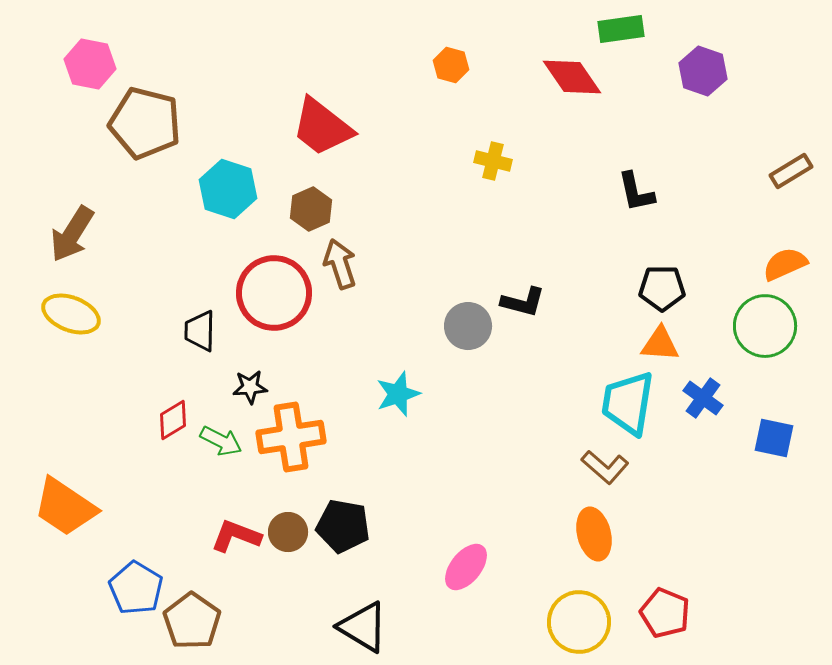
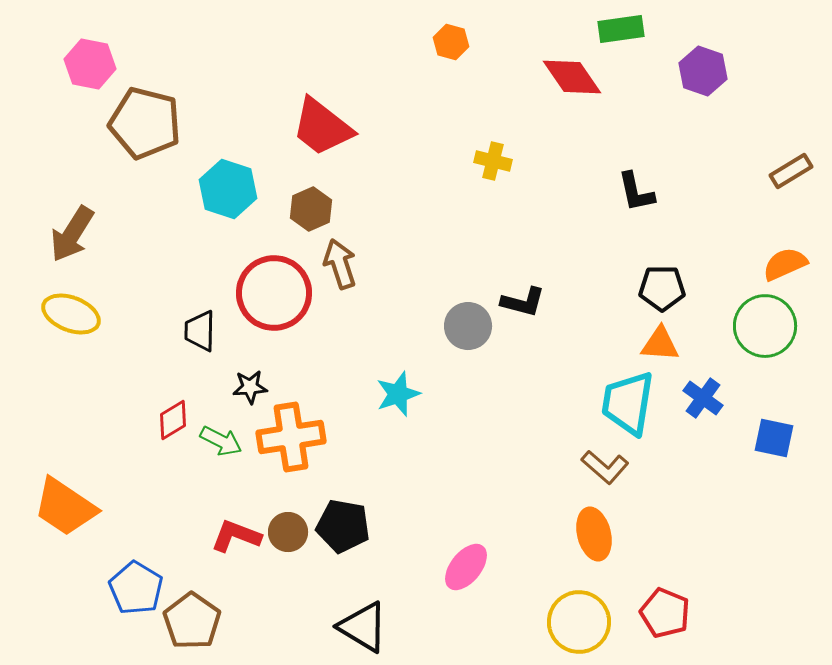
orange hexagon at (451, 65): moved 23 px up
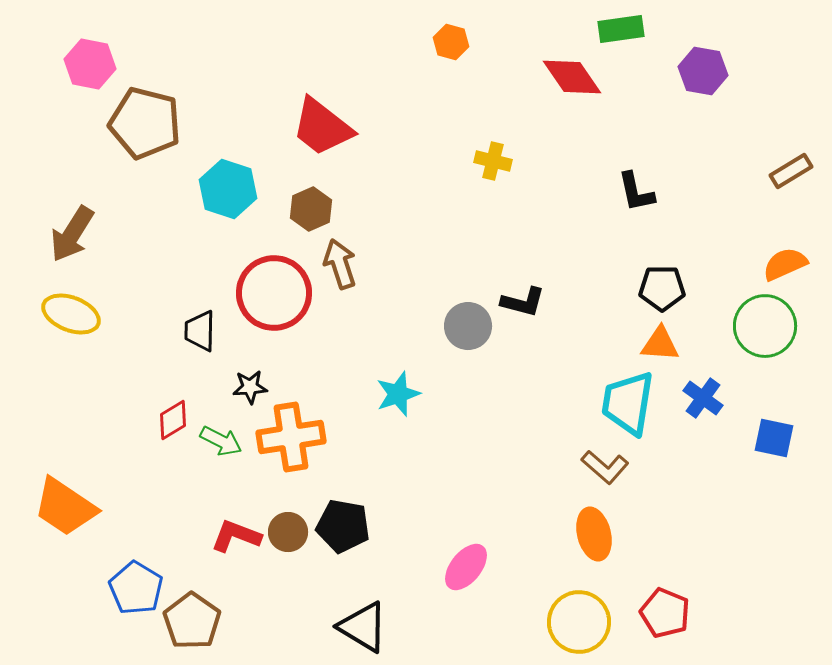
purple hexagon at (703, 71): rotated 9 degrees counterclockwise
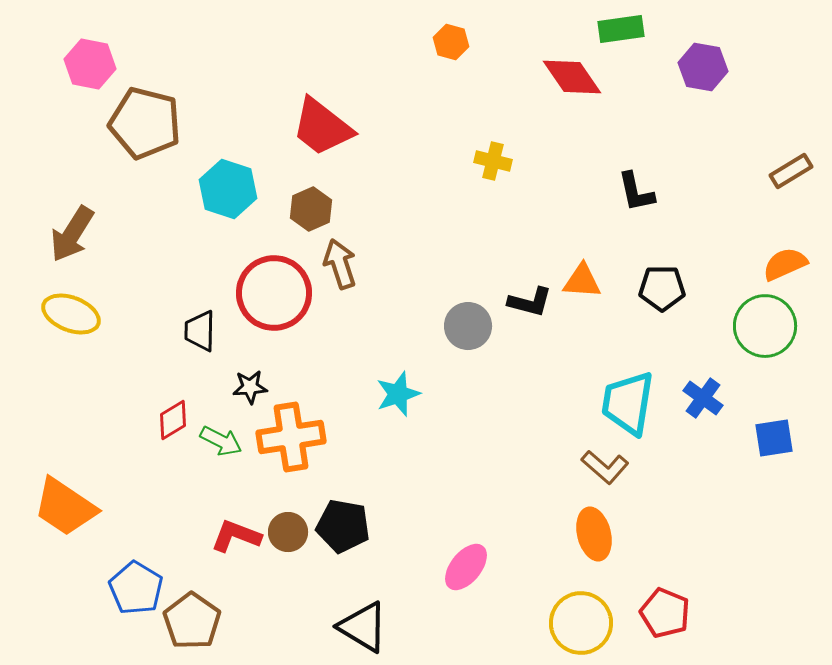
purple hexagon at (703, 71): moved 4 px up
black L-shape at (523, 302): moved 7 px right
orange triangle at (660, 344): moved 78 px left, 63 px up
blue square at (774, 438): rotated 21 degrees counterclockwise
yellow circle at (579, 622): moved 2 px right, 1 px down
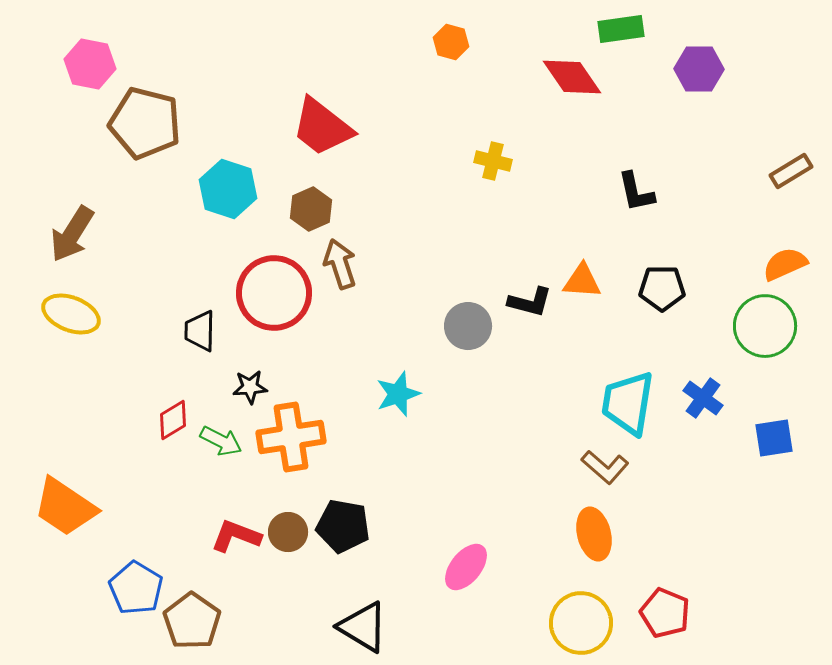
purple hexagon at (703, 67): moved 4 px left, 2 px down; rotated 9 degrees counterclockwise
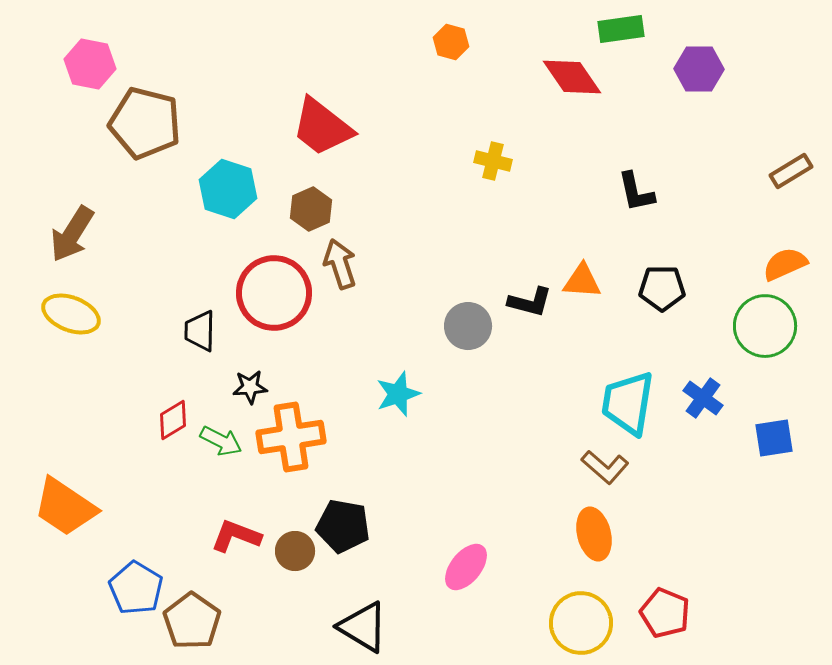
brown circle at (288, 532): moved 7 px right, 19 px down
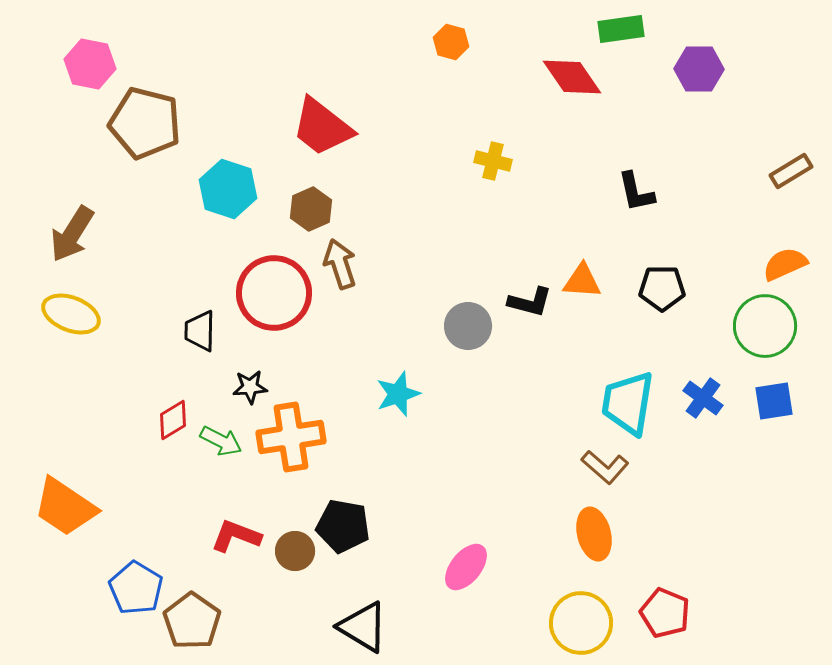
blue square at (774, 438): moved 37 px up
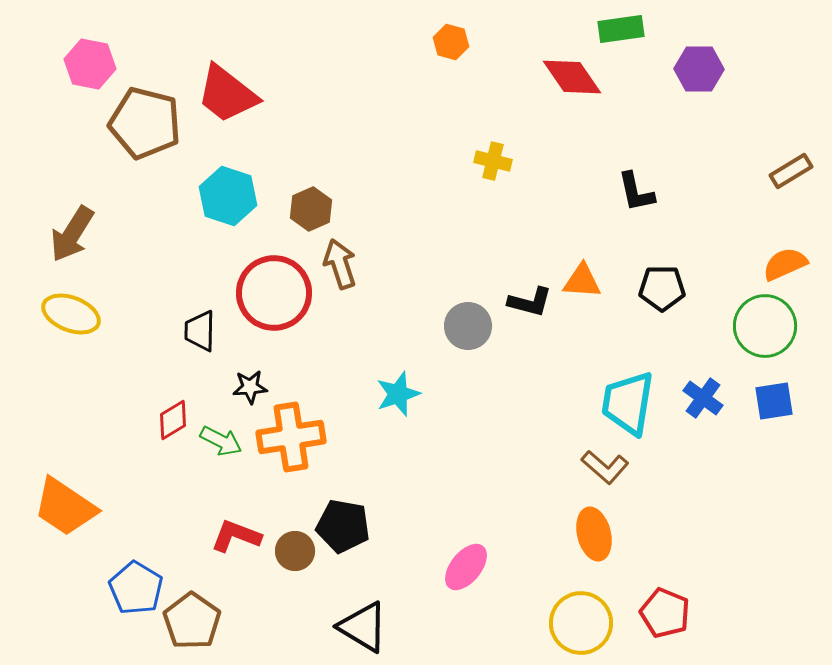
red trapezoid at (322, 127): moved 95 px left, 33 px up
cyan hexagon at (228, 189): moved 7 px down
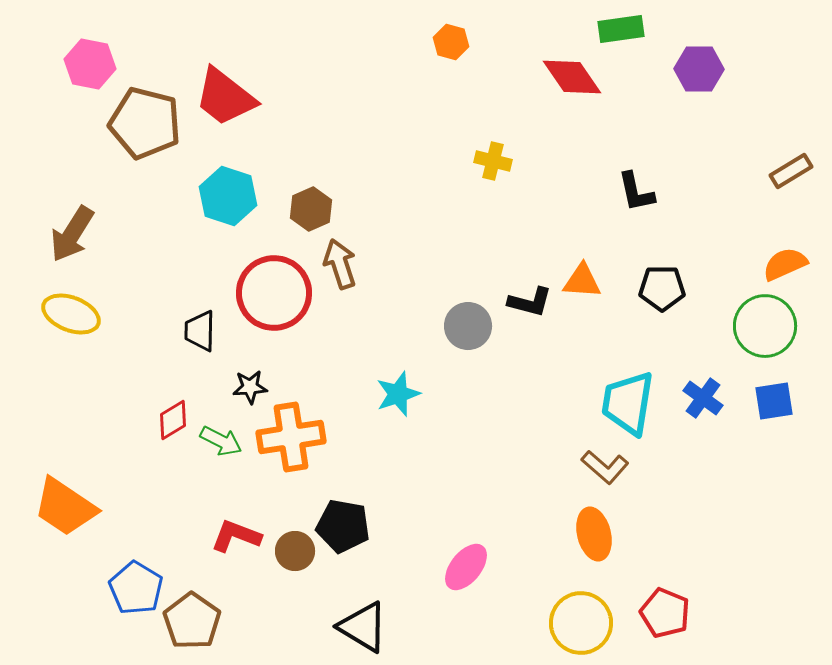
red trapezoid at (227, 94): moved 2 px left, 3 px down
